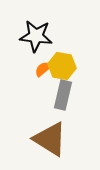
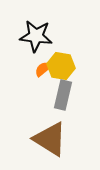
yellow hexagon: moved 1 px left
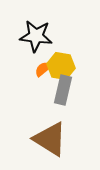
gray rectangle: moved 5 px up
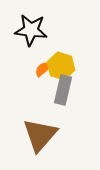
black star: moved 5 px left, 6 px up
yellow hexagon: rotated 8 degrees clockwise
brown triangle: moved 10 px left, 4 px up; rotated 39 degrees clockwise
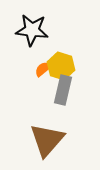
black star: moved 1 px right
brown triangle: moved 7 px right, 5 px down
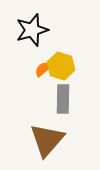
black star: rotated 24 degrees counterclockwise
gray rectangle: moved 9 px down; rotated 12 degrees counterclockwise
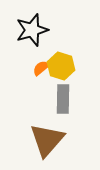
orange semicircle: moved 2 px left, 1 px up
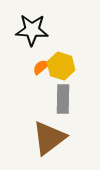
black star: rotated 20 degrees clockwise
orange semicircle: moved 1 px up
brown triangle: moved 2 px right, 2 px up; rotated 12 degrees clockwise
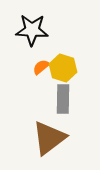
yellow hexagon: moved 2 px right, 2 px down
